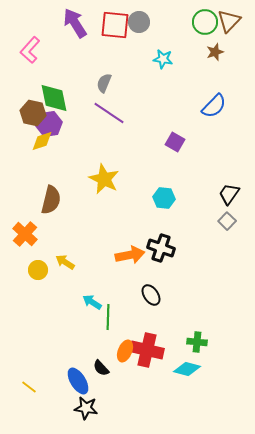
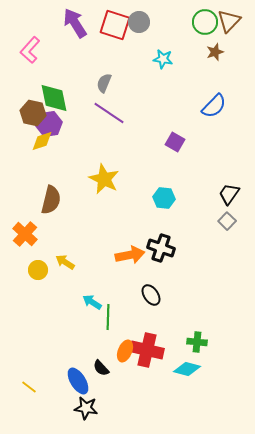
red square: rotated 12 degrees clockwise
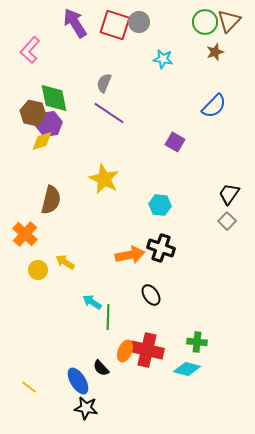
cyan hexagon: moved 4 px left, 7 px down
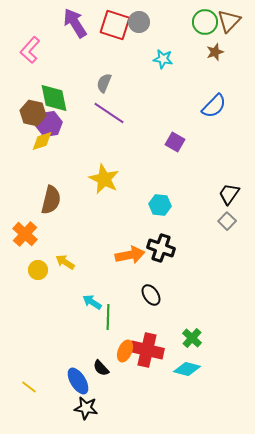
green cross: moved 5 px left, 4 px up; rotated 36 degrees clockwise
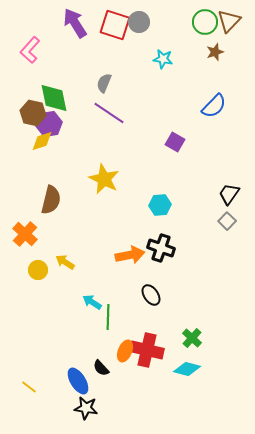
cyan hexagon: rotated 10 degrees counterclockwise
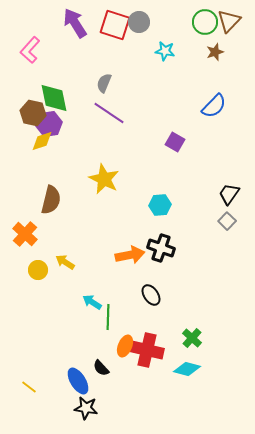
cyan star: moved 2 px right, 8 px up
orange ellipse: moved 5 px up
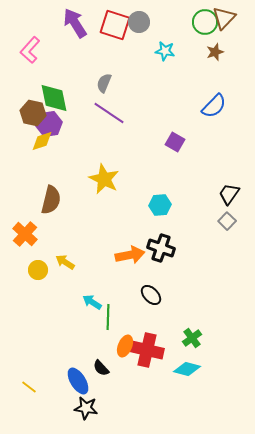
brown triangle: moved 5 px left, 3 px up
black ellipse: rotated 10 degrees counterclockwise
green cross: rotated 12 degrees clockwise
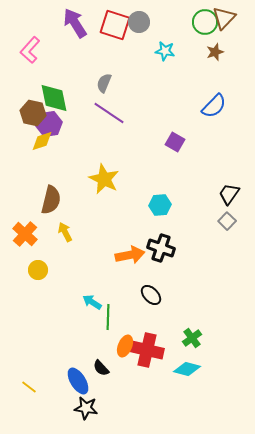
yellow arrow: moved 30 px up; rotated 30 degrees clockwise
